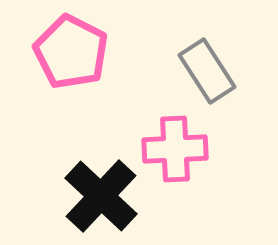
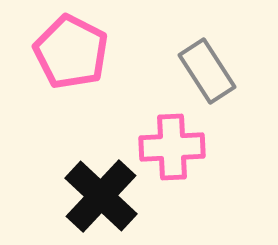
pink cross: moved 3 px left, 2 px up
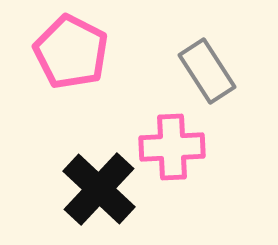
black cross: moved 2 px left, 7 px up
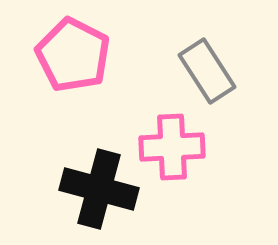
pink pentagon: moved 2 px right, 3 px down
black cross: rotated 28 degrees counterclockwise
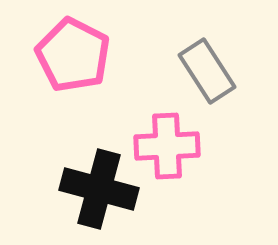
pink cross: moved 5 px left, 1 px up
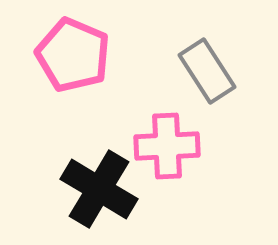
pink pentagon: rotated 4 degrees counterclockwise
black cross: rotated 16 degrees clockwise
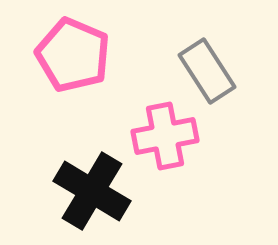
pink cross: moved 2 px left, 10 px up; rotated 8 degrees counterclockwise
black cross: moved 7 px left, 2 px down
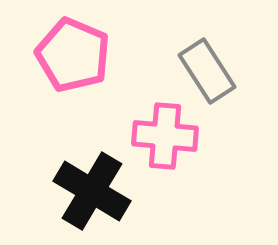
pink cross: rotated 16 degrees clockwise
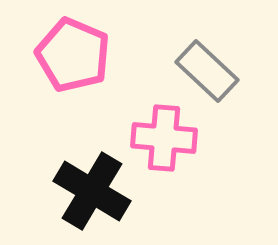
gray rectangle: rotated 14 degrees counterclockwise
pink cross: moved 1 px left, 2 px down
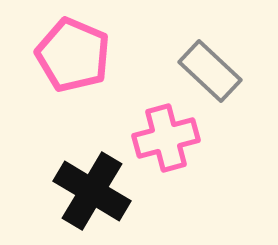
gray rectangle: moved 3 px right
pink cross: moved 2 px right; rotated 20 degrees counterclockwise
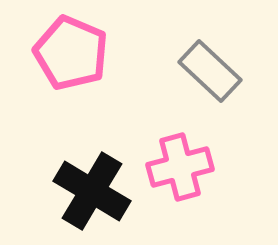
pink pentagon: moved 2 px left, 2 px up
pink cross: moved 14 px right, 29 px down
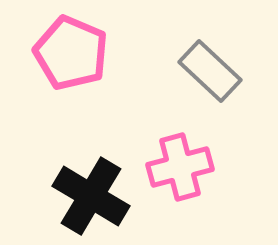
black cross: moved 1 px left, 5 px down
